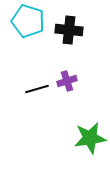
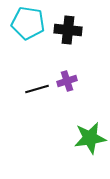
cyan pentagon: moved 2 px down; rotated 8 degrees counterclockwise
black cross: moved 1 px left
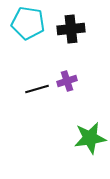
black cross: moved 3 px right, 1 px up; rotated 12 degrees counterclockwise
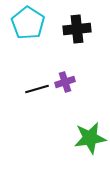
cyan pentagon: rotated 24 degrees clockwise
black cross: moved 6 px right
purple cross: moved 2 px left, 1 px down
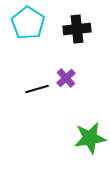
purple cross: moved 1 px right, 4 px up; rotated 24 degrees counterclockwise
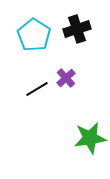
cyan pentagon: moved 6 px right, 12 px down
black cross: rotated 12 degrees counterclockwise
black line: rotated 15 degrees counterclockwise
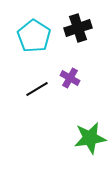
black cross: moved 1 px right, 1 px up
cyan pentagon: moved 1 px down
purple cross: moved 4 px right; rotated 18 degrees counterclockwise
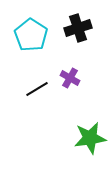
cyan pentagon: moved 3 px left, 1 px up
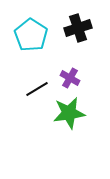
green star: moved 21 px left, 25 px up
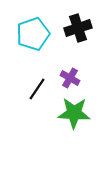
cyan pentagon: moved 2 px right, 1 px up; rotated 20 degrees clockwise
black line: rotated 25 degrees counterclockwise
green star: moved 5 px right; rotated 12 degrees clockwise
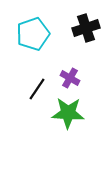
black cross: moved 8 px right
green star: moved 6 px left
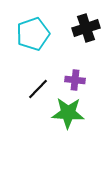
purple cross: moved 5 px right, 2 px down; rotated 24 degrees counterclockwise
black line: moved 1 px right; rotated 10 degrees clockwise
